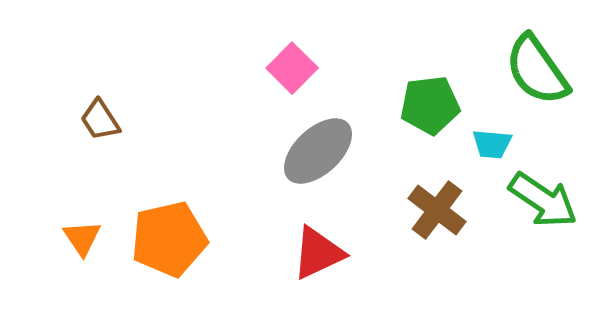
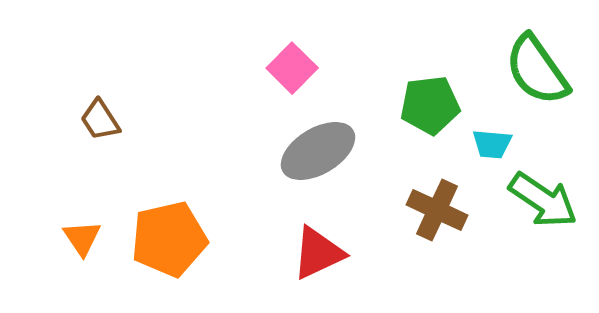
gray ellipse: rotated 12 degrees clockwise
brown cross: rotated 12 degrees counterclockwise
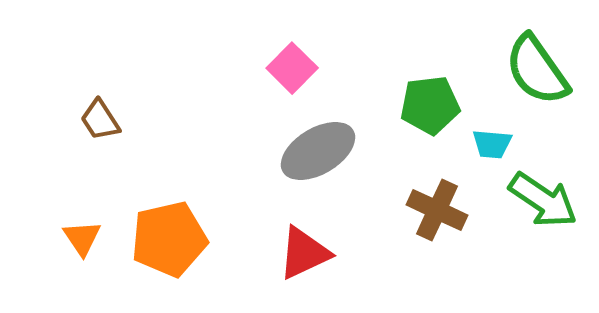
red triangle: moved 14 px left
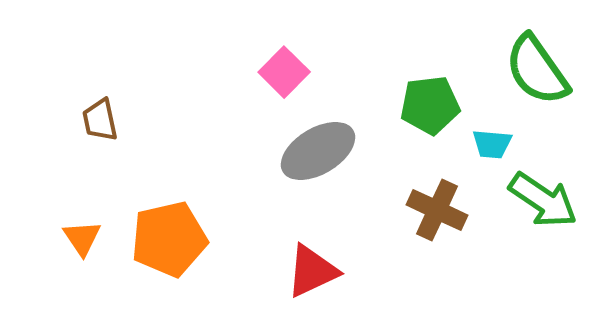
pink square: moved 8 px left, 4 px down
brown trapezoid: rotated 21 degrees clockwise
red triangle: moved 8 px right, 18 px down
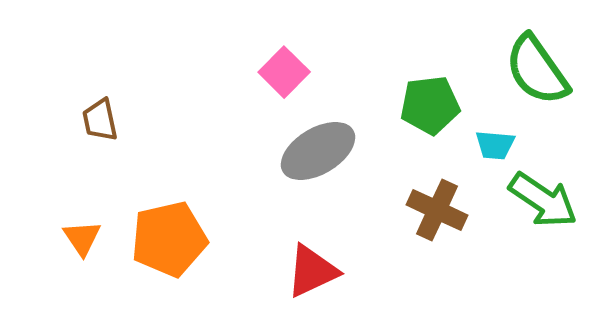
cyan trapezoid: moved 3 px right, 1 px down
